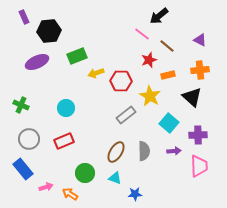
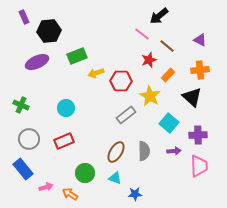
orange rectangle: rotated 32 degrees counterclockwise
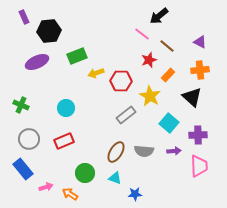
purple triangle: moved 2 px down
gray semicircle: rotated 96 degrees clockwise
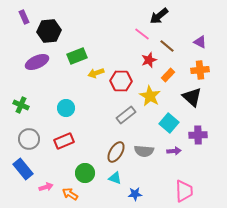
pink trapezoid: moved 15 px left, 25 px down
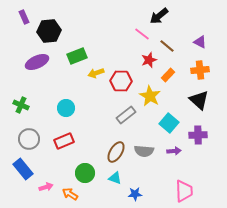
black triangle: moved 7 px right, 3 px down
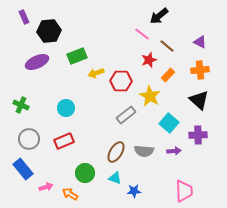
blue star: moved 1 px left, 3 px up
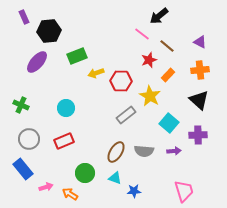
purple ellipse: rotated 25 degrees counterclockwise
pink trapezoid: rotated 15 degrees counterclockwise
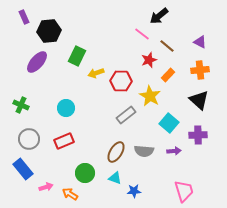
green rectangle: rotated 42 degrees counterclockwise
